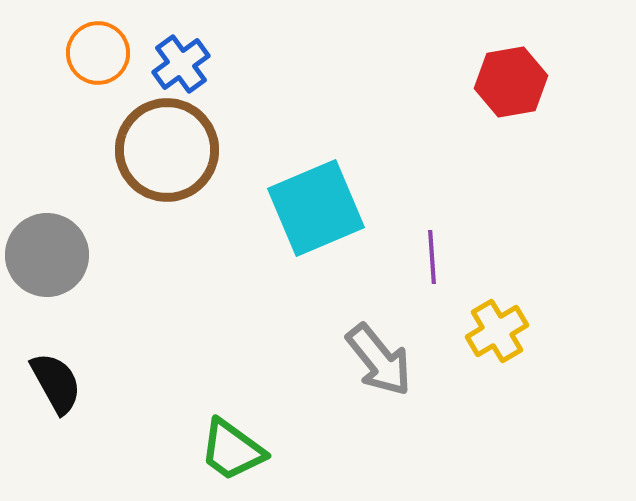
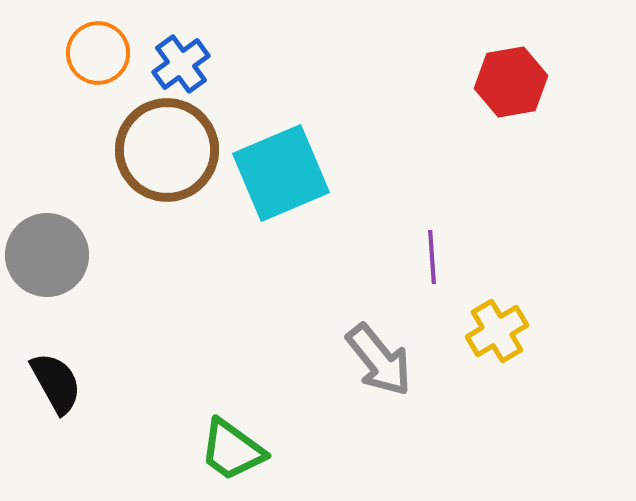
cyan square: moved 35 px left, 35 px up
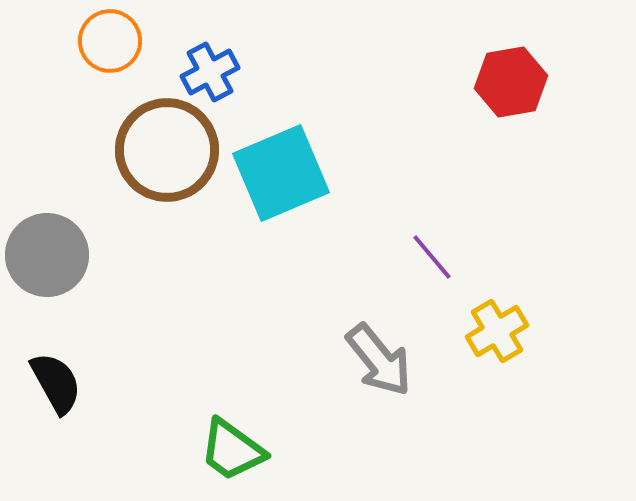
orange circle: moved 12 px right, 12 px up
blue cross: moved 29 px right, 8 px down; rotated 8 degrees clockwise
purple line: rotated 36 degrees counterclockwise
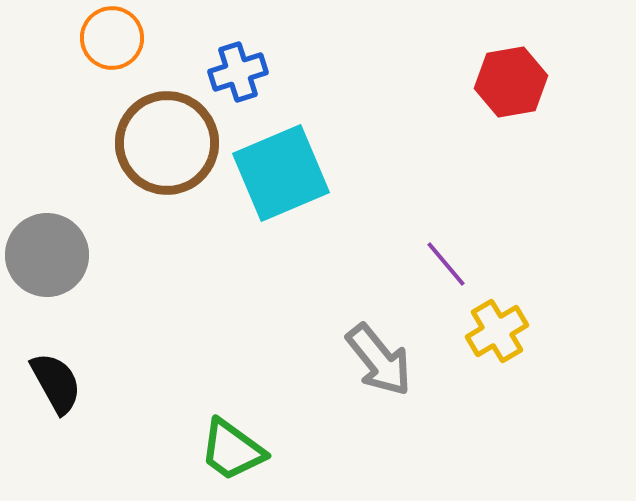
orange circle: moved 2 px right, 3 px up
blue cross: moved 28 px right; rotated 10 degrees clockwise
brown circle: moved 7 px up
purple line: moved 14 px right, 7 px down
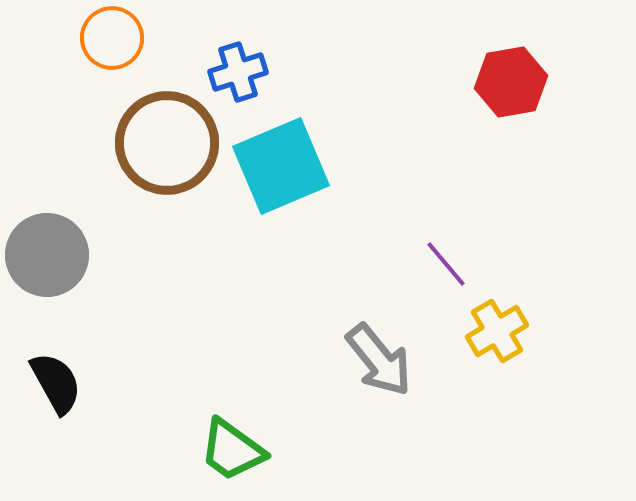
cyan square: moved 7 px up
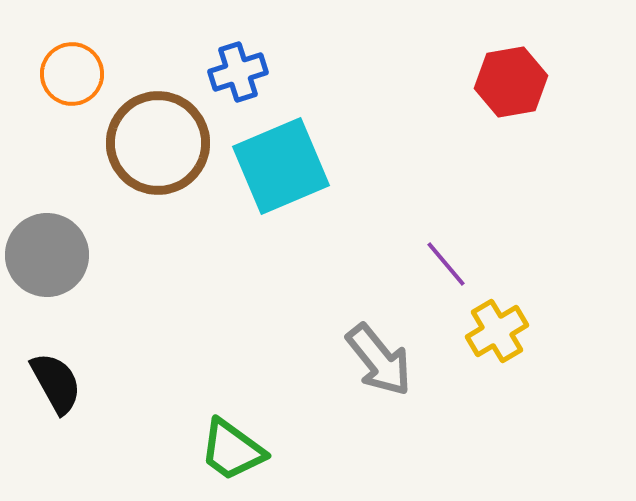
orange circle: moved 40 px left, 36 px down
brown circle: moved 9 px left
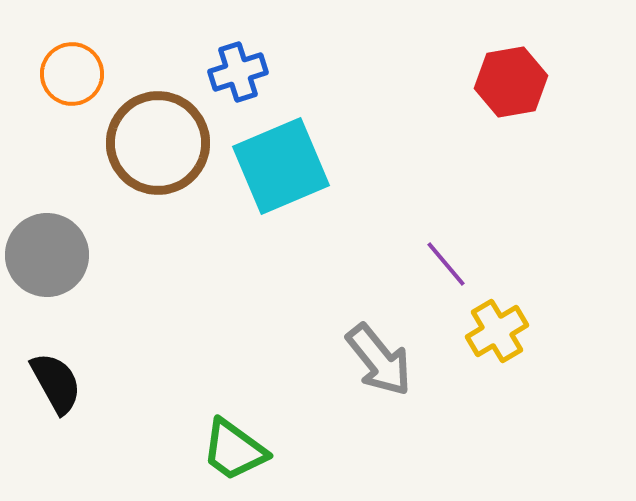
green trapezoid: moved 2 px right
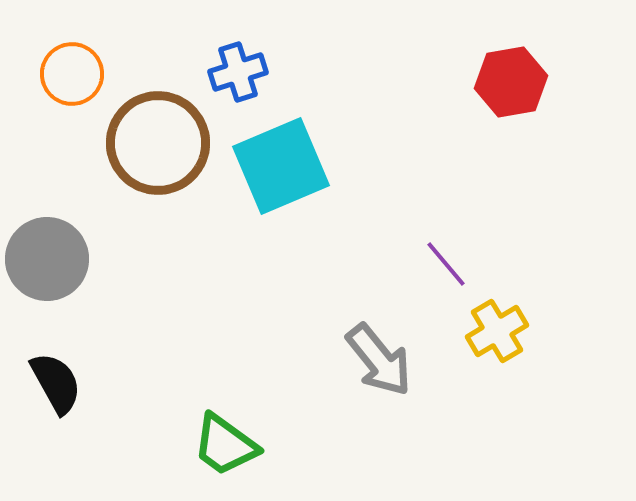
gray circle: moved 4 px down
green trapezoid: moved 9 px left, 5 px up
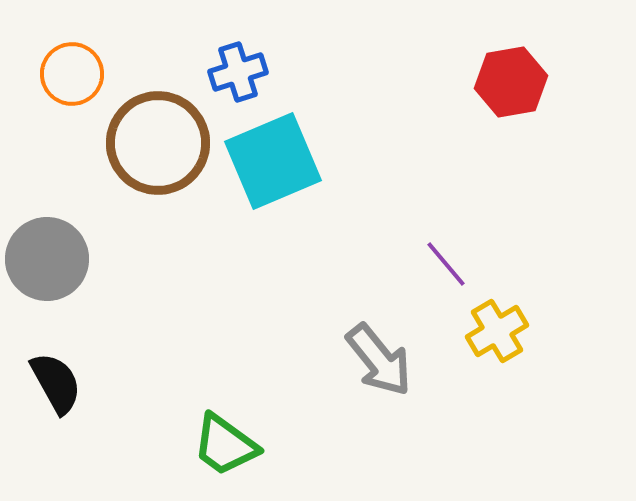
cyan square: moved 8 px left, 5 px up
